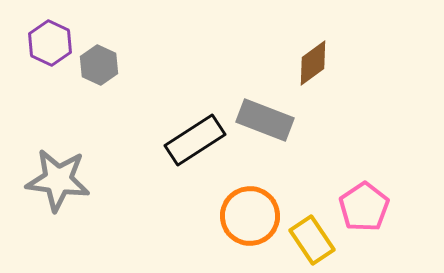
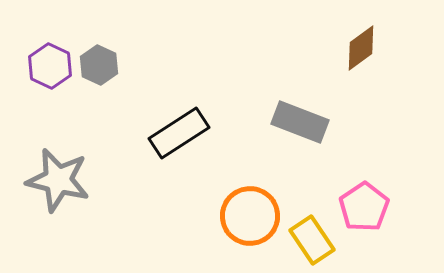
purple hexagon: moved 23 px down
brown diamond: moved 48 px right, 15 px up
gray rectangle: moved 35 px right, 2 px down
black rectangle: moved 16 px left, 7 px up
gray star: rotated 6 degrees clockwise
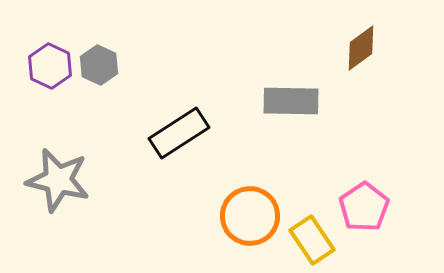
gray rectangle: moved 9 px left, 21 px up; rotated 20 degrees counterclockwise
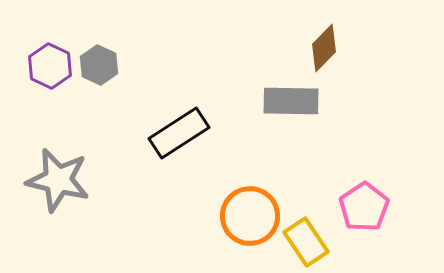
brown diamond: moved 37 px left; rotated 9 degrees counterclockwise
yellow rectangle: moved 6 px left, 2 px down
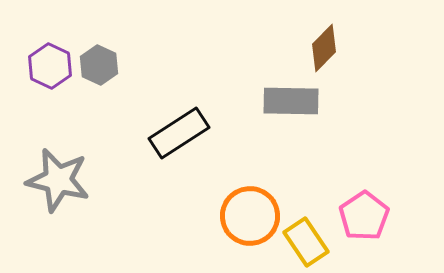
pink pentagon: moved 9 px down
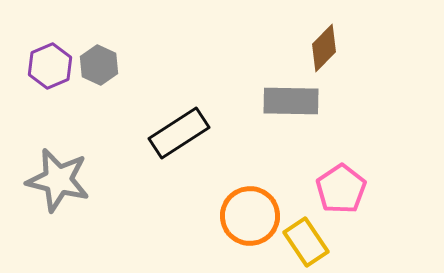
purple hexagon: rotated 12 degrees clockwise
pink pentagon: moved 23 px left, 27 px up
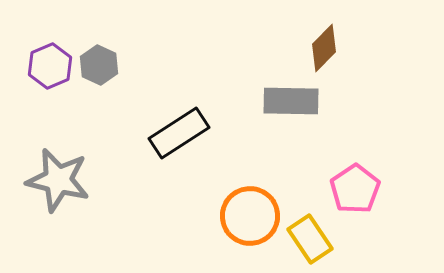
pink pentagon: moved 14 px right
yellow rectangle: moved 4 px right, 3 px up
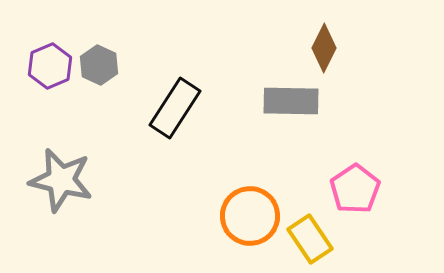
brown diamond: rotated 18 degrees counterclockwise
black rectangle: moved 4 px left, 25 px up; rotated 24 degrees counterclockwise
gray star: moved 3 px right
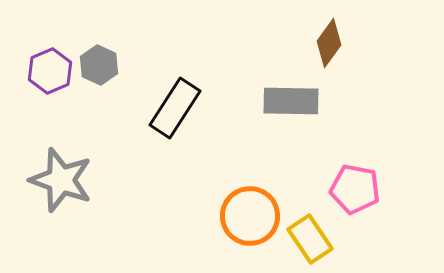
brown diamond: moved 5 px right, 5 px up; rotated 9 degrees clockwise
purple hexagon: moved 5 px down
gray star: rotated 6 degrees clockwise
pink pentagon: rotated 27 degrees counterclockwise
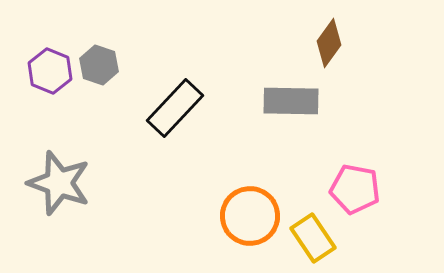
gray hexagon: rotated 6 degrees counterclockwise
purple hexagon: rotated 15 degrees counterclockwise
black rectangle: rotated 10 degrees clockwise
gray star: moved 2 px left, 3 px down
yellow rectangle: moved 3 px right, 1 px up
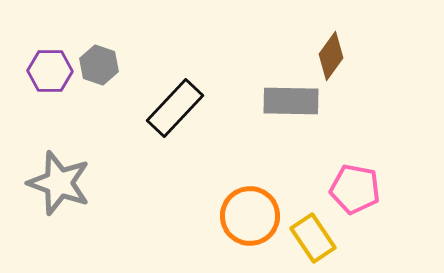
brown diamond: moved 2 px right, 13 px down
purple hexagon: rotated 21 degrees counterclockwise
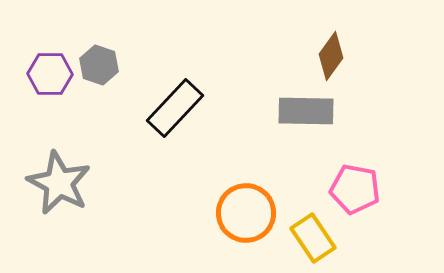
purple hexagon: moved 3 px down
gray rectangle: moved 15 px right, 10 px down
gray star: rotated 8 degrees clockwise
orange circle: moved 4 px left, 3 px up
